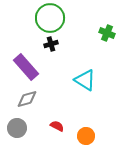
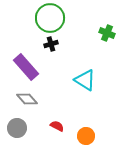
gray diamond: rotated 65 degrees clockwise
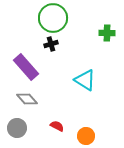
green circle: moved 3 px right
green cross: rotated 21 degrees counterclockwise
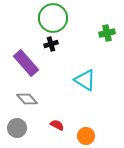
green cross: rotated 14 degrees counterclockwise
purple rectangle: moved 4 px up
red semicircle: moved 1 px up
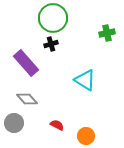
gray circle: moved 3 px left, 5 px up
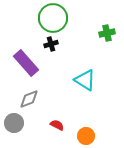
gray diamond: moved 2 px right; rotated 70 degrees counterclockwise
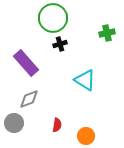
black cross: moved 9 px right
red semicircle: rotated 72 degrees clockwise
